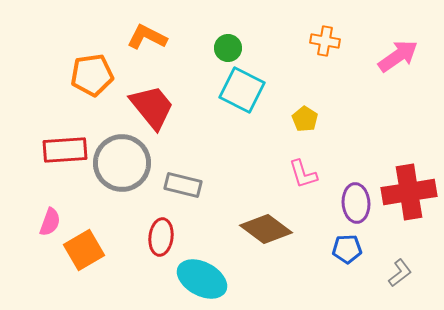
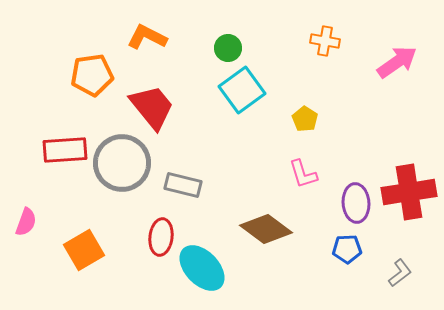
pink arrow: moved 1 px left, 6 px down
cyan square: rotated 27 degrees clockwise
pink semicircle: moved 24 px left
cyan ellipse: moved 11 px up; rotated 18 degrees clockwise
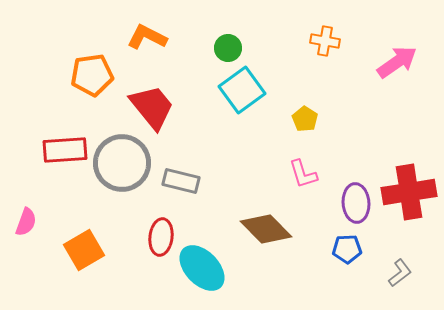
gray rectangle: moved 2 px left, 4 px up
brown diamond: rotated 9 degrees clockwise
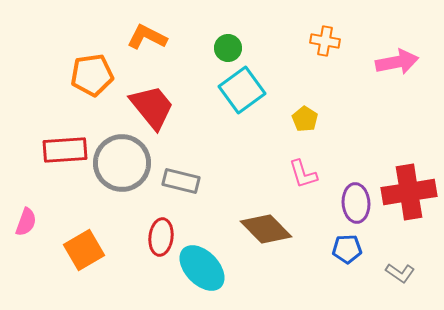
pink arrow: rotated 24 degrees clockwise
gray L-shape: rotated 72 degrees clockwise
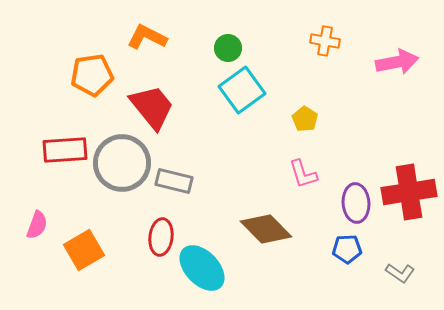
gray rectangle: moved 7 px left
pink semicircle: moved 11 px right, 3 px down
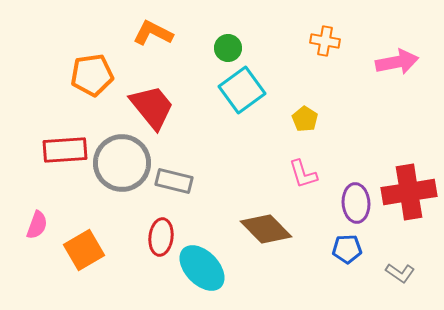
orange L-shape: moved 6 px right, 4 px up
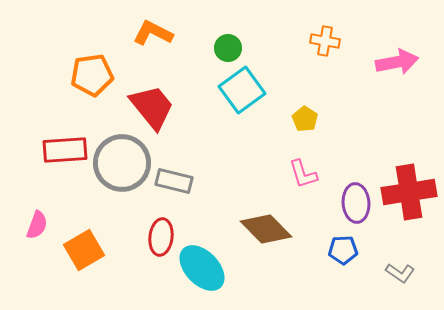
blue pentagon: moved 4 px left, 1 px down
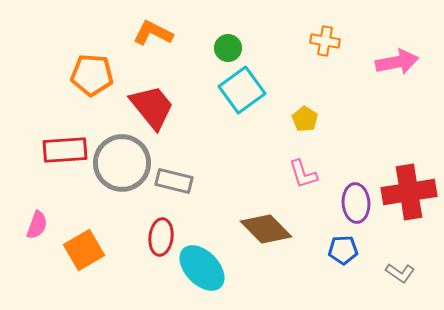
orange pentagon: rotated 12 degrees clockwise
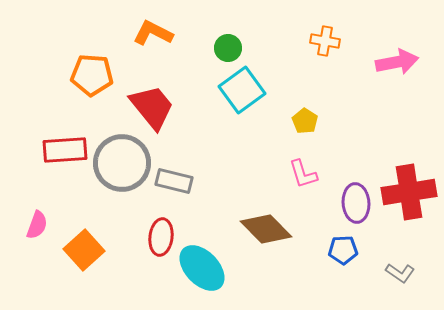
yellow pentagon: moved 2 px down
orange square: rotated 12 degrees counterclockwise
